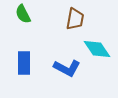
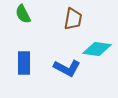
brown trapezoid: moved 2 px left
cyan diamond: rotated 48 degrees counterclockwise
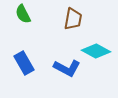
cyan diamond: moved 1 px left, 2 px down; rotated 20 degrees clockwise
blue rectangle: rotated 30 degrees counterclockwise
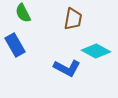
green semicircle: moved 1 px up
blue rectangle: moved 9 px left, 18 px up
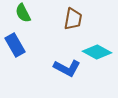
cyan diamond: moved 1 px right, 1 px down
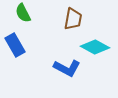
cyan diamond: moved 2 px left, 5 px up
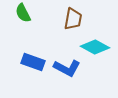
blue rectangle: moved 18 px right, 17 px down; rotated 40 degrees counterclockwise
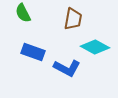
blue rectangle: moved 10 px up
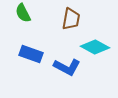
brown trapezoid: moved 2 px left
blue rectangle: moved 2 px left, 2 px down
blue L-shape: moved 1 px up
